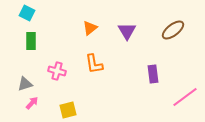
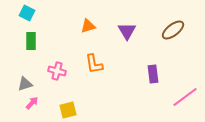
orange triangle: moved 2 px left, 2 px up; rotated 21 degrees clockwise
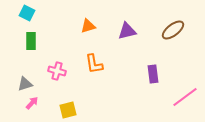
purple triangle: rotated 48 degrees clockwise
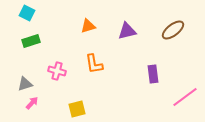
green rectangle: rotated 72 degrees clockwise
yellow square: moved 9 px right, 1 px up
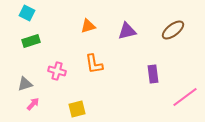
pink arrow: moved 1 px right, 1 px down
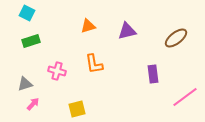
brown ellipse: moved 3 px right, 8 px down
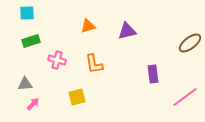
cyan square: rotated 28 degrees counterclockwise
brown ellipse: moved 14 px right, 5 px down
pink cross: moved 11 px up
gray triangle: rotated 14 degrees clockwise
yellow square: moved 12 px up
